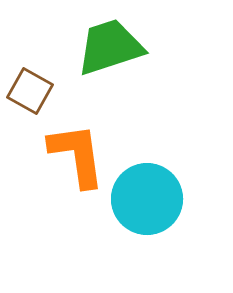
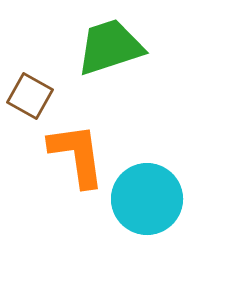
brown square: moved 5 px down
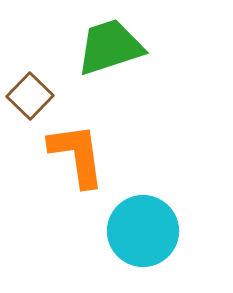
brown square: rotated 15 degrees clockwise
cyan circle: moved 4 px left, 32 px down
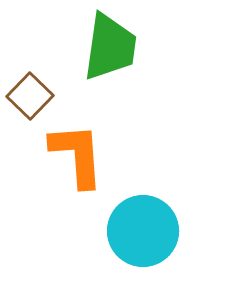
green trapezoid: rotated 116 degrees clockwise
orange L-shape: rotated 4 degrees clockwise
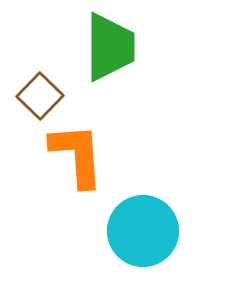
green trapezoid: rotated 8 degrees counterclockwise
brown square: moved 10 px right
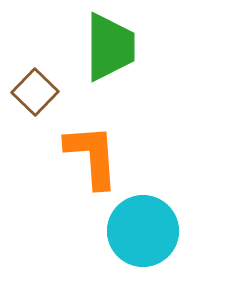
brown square: moved 5 px left, 4 px up
orange L-shape: moved 15 px right, 1 px down
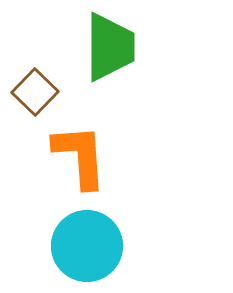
orange L-shape: moved 12 px left
cyan circle: moved 56 px left, 15 px down
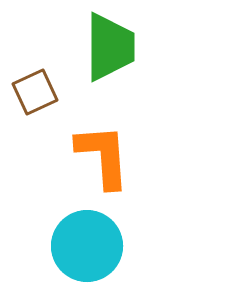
brown square: rotated 21 degrees clockwise
orange L-shape: moved 23 px right
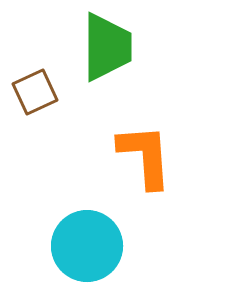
green trapezoid: moved 3 px left
orange L-shape: moved 42 px right
